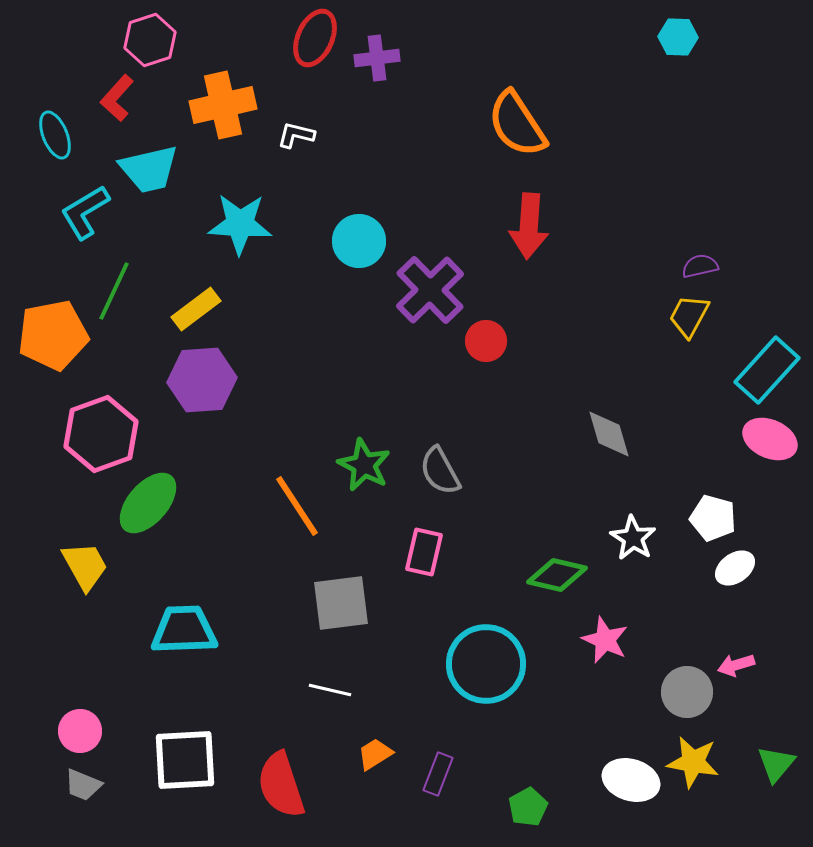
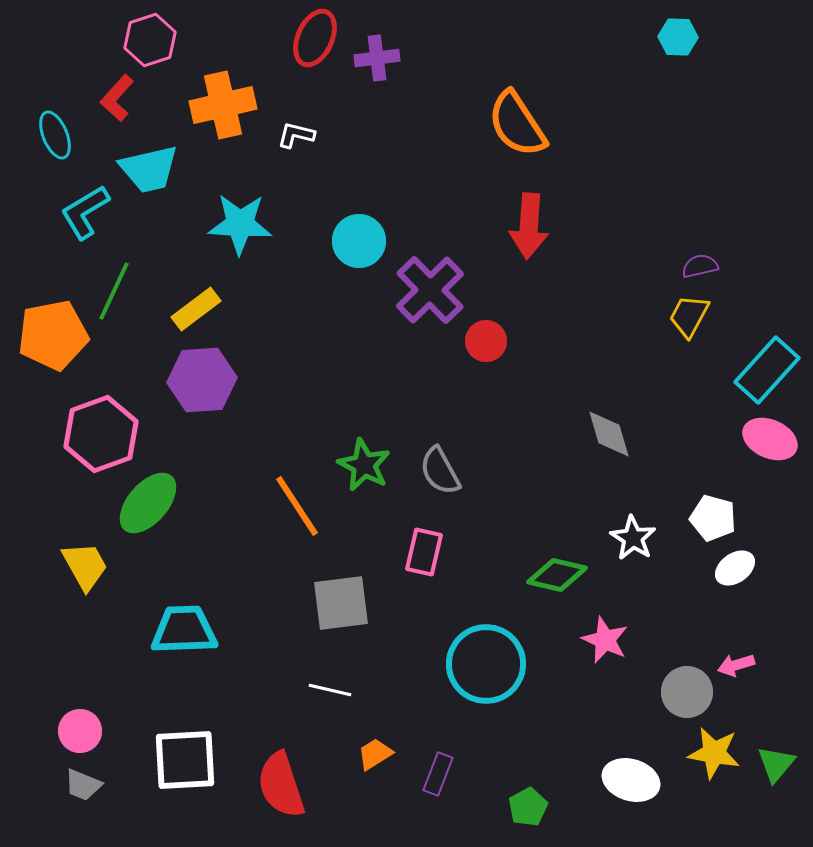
yellow star at (693, 762): moved 21 px right, 9 px up
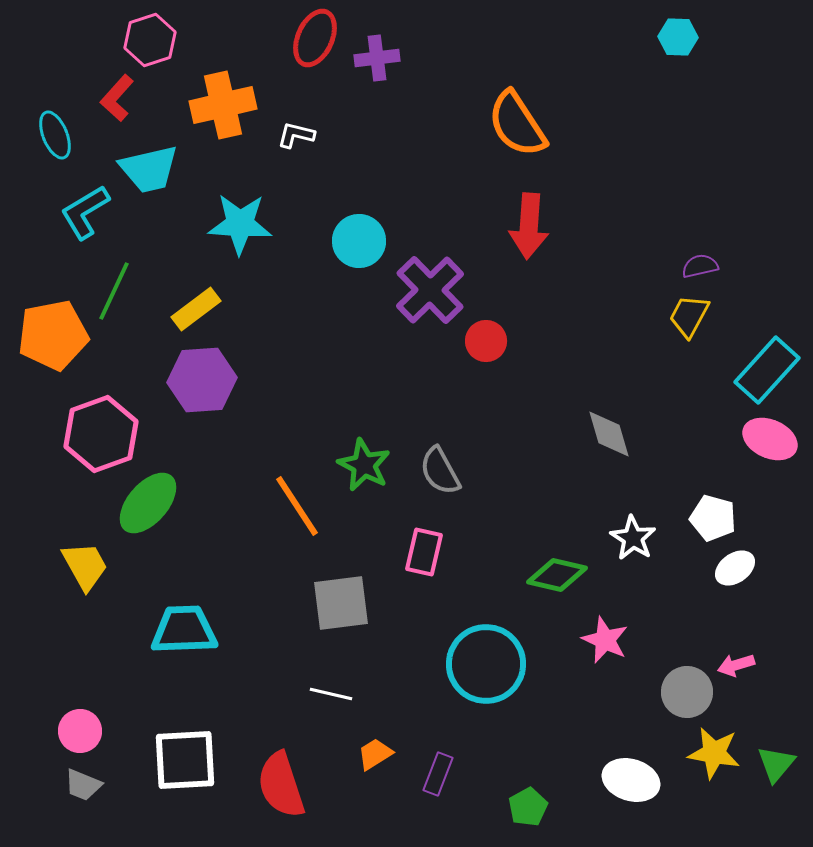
white line at (330, 690): moved 1 px right, 4 px down
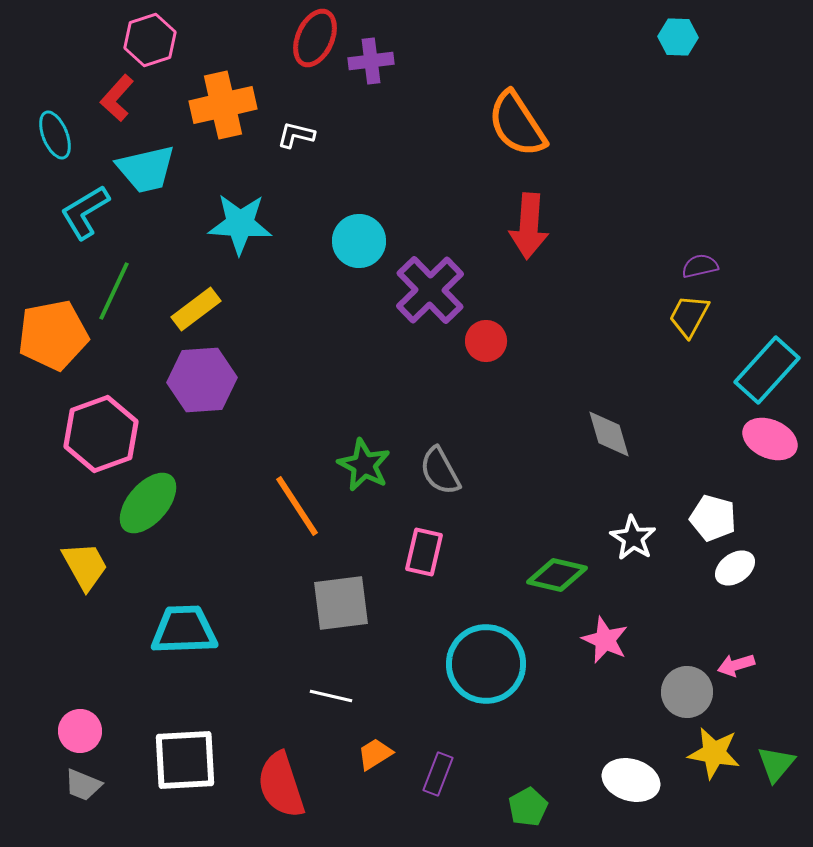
purple cross at (377, 58): moved 6 px left, 3 px down
cyan trapezoid at (149, 169): moved 3 px left
white line at (331, 694): moved 2 px down
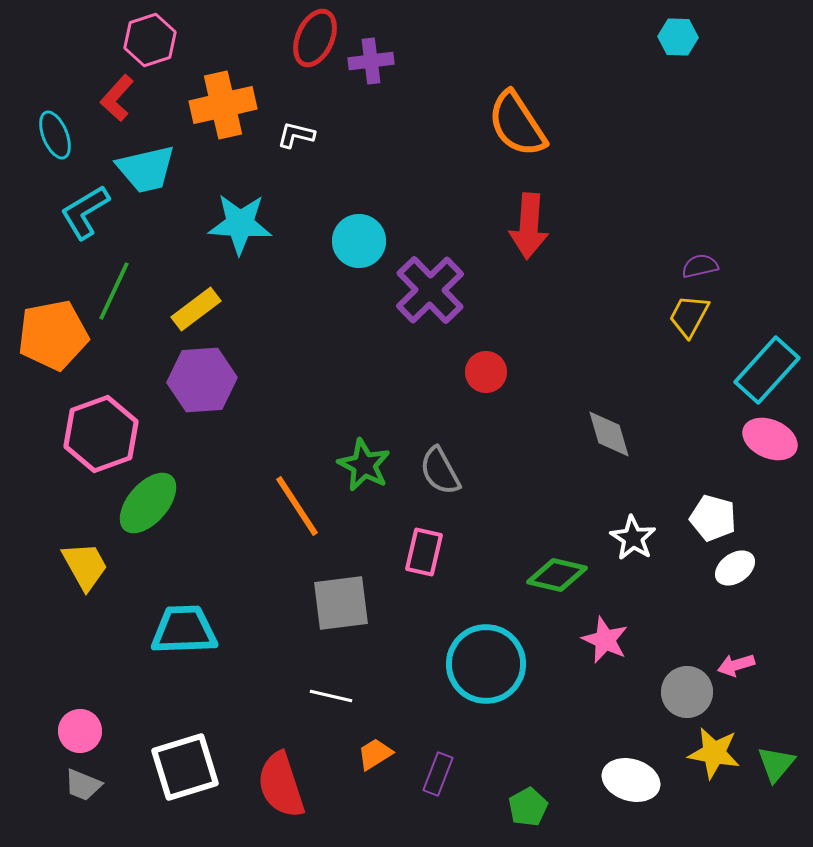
red circle at (486, 341): moved 31 px down
white square at (185, 760): moved 7 px down; rotated 14 degrees counterclockwise
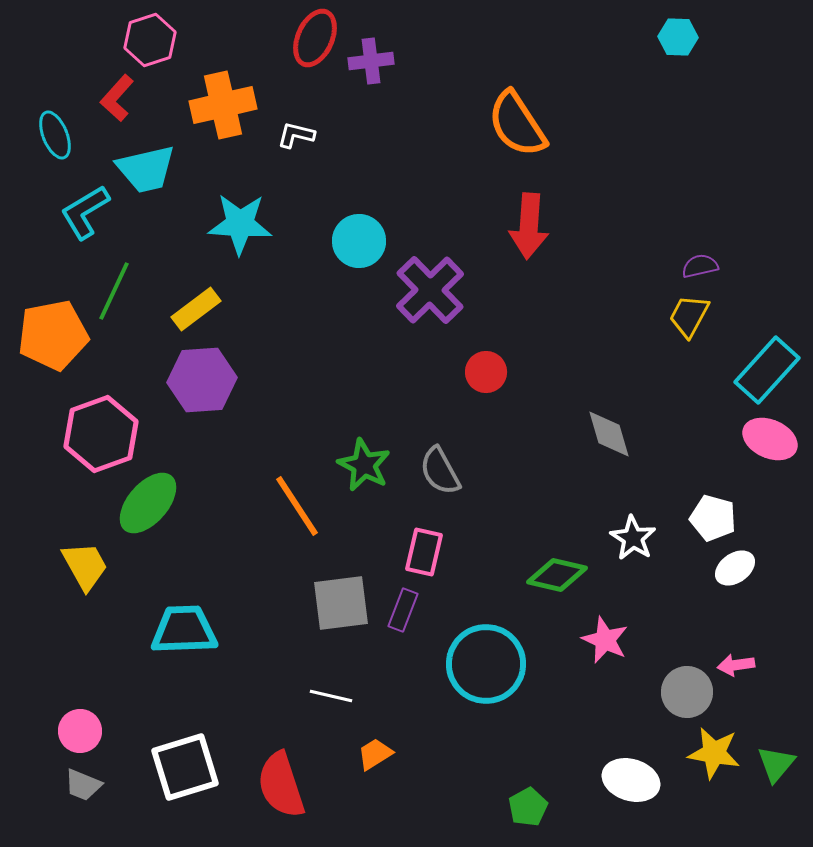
pink arrow at (736, 665): rotated 9 degrees clockwise
purple rectangle at (438, 774): moved 35 px left, 164 px up
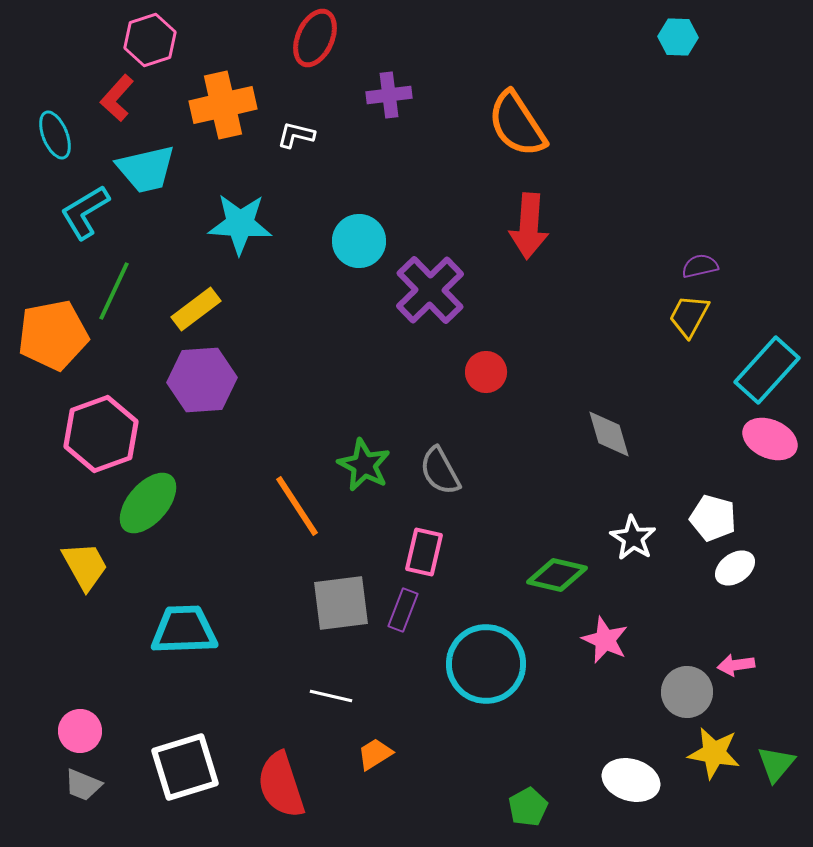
purple cross at (371, 61): moved 18 px right, 34 px down
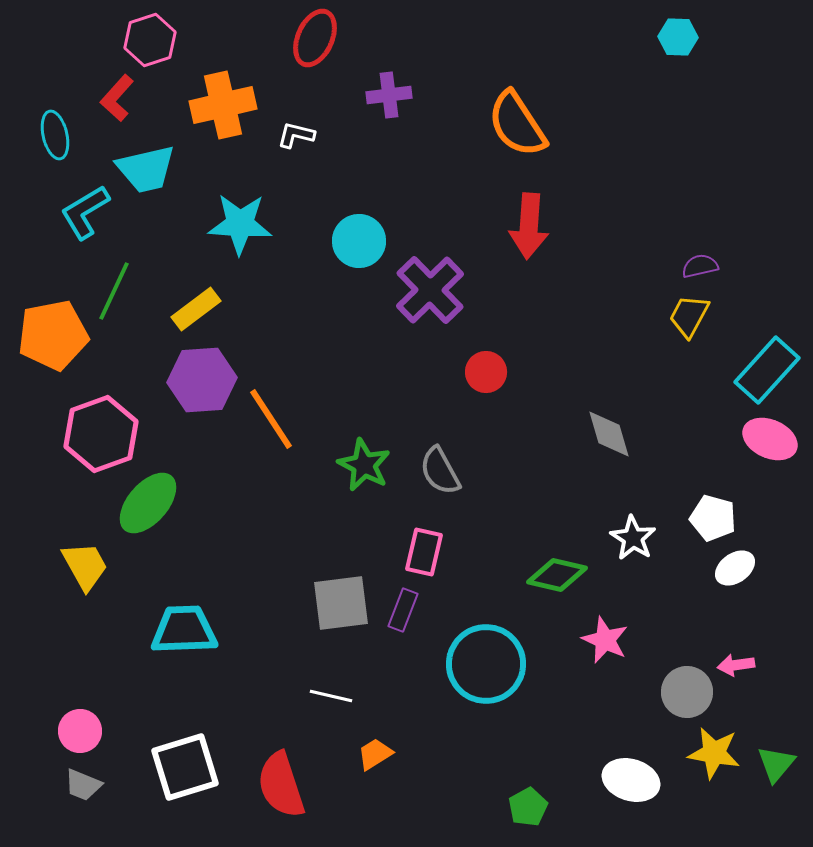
cyan ellipse at (55, 135): rotated 9 degrees clockwise
orange line at (297, 506): moved 26 px left, 87 px up
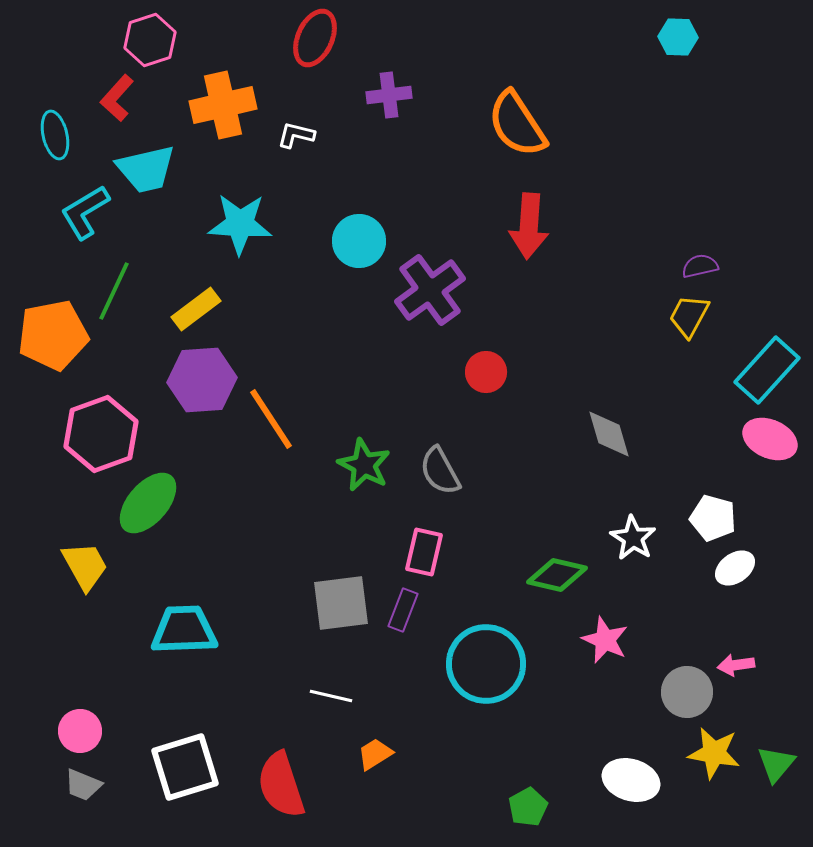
purple cross at (430, 290): rotated 8 degrees clockwise
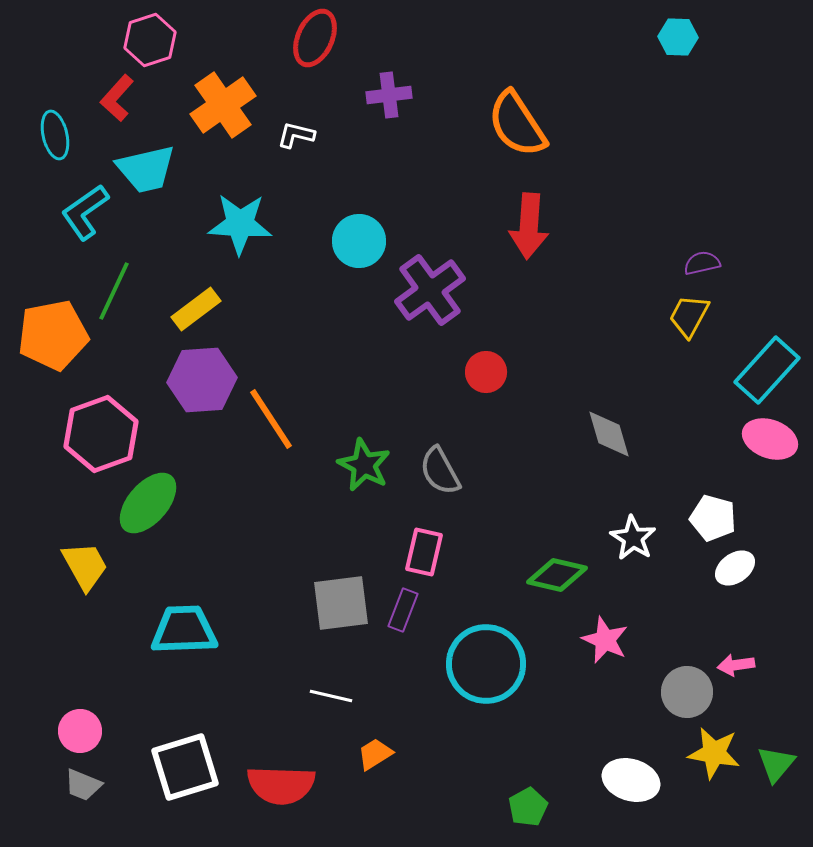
orange cross at (223, 105): rotated 22 degrees counterclockwise
cyan L-shape at (85, 212): rotated 4 degrees counterclockwise
purple semicircle at (700, 266): moved 2 px right, 3 px up
pink ellipse at (770, 439): rotated 4 degrees counterclockwise
red semicircle at (281, 785): rotated 70 degrees counterclockwise
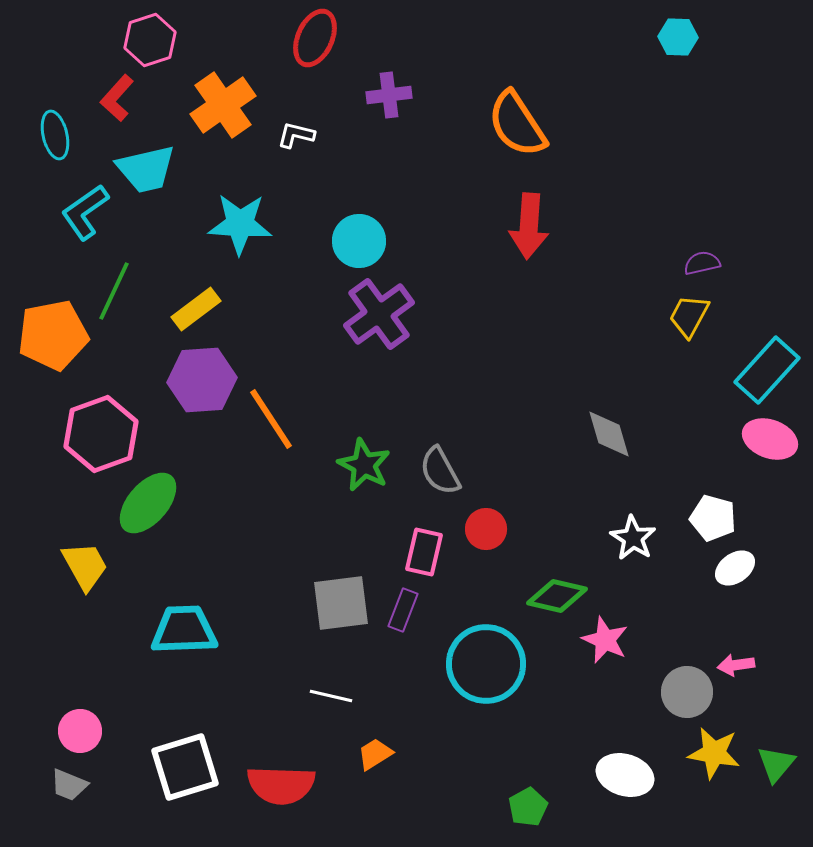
purple cross at (430, 290): moved 51 px left, 24 px down
red circle at (486, 372): moved 157 px down
green diamond at (557, 575): moved 21 px down
white ellipse at (631, 780): moved 6 px left, 5 px up
gray trapezoid at (83, 785): moved 14 px left
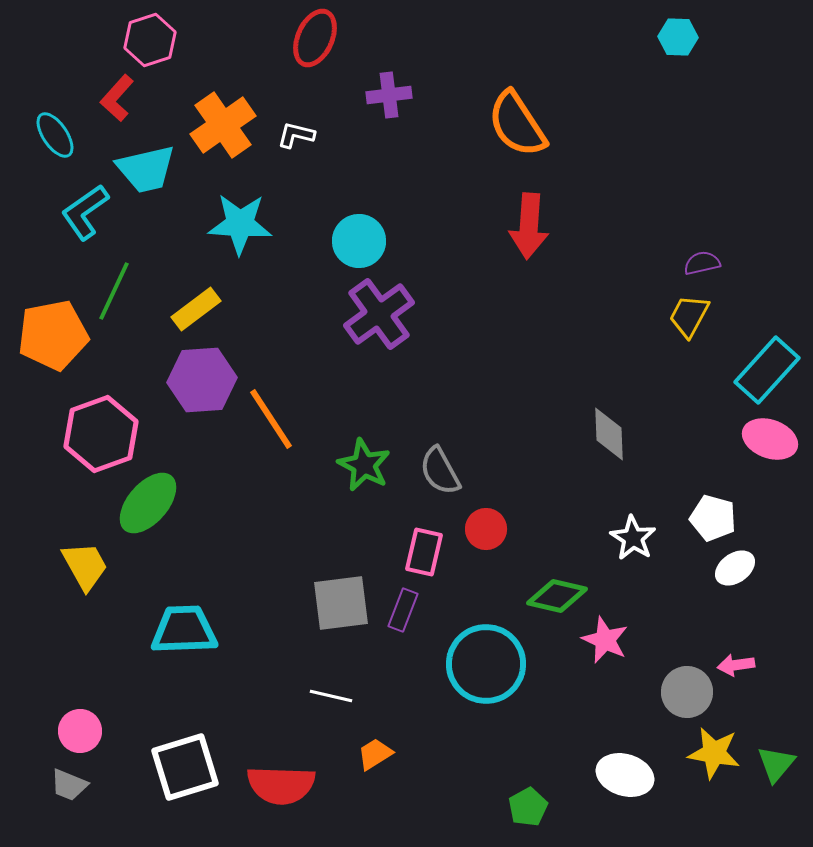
orange cross at (223, 105): moved 20 px down
cyan ellipse at (55, 135): rotated 21 degrees counterclockwise
gray diamond at (609, 434): rotated 14 degrees clockwise
